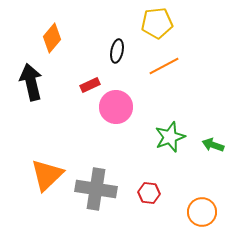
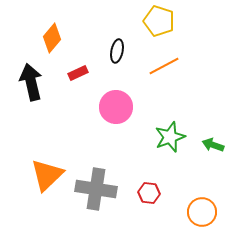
yellow pentagon: moved 2 px right, 2 px up; rotated 24 degrees clockwise
red rectangle: moved 12 px left, 12 px up
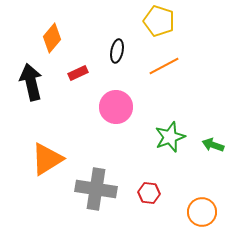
orange triangle: moved 16 px up; rotated 12 degrees clockwise
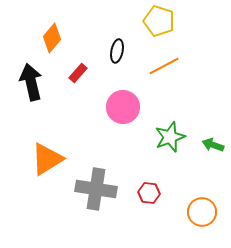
red rectangle: rotated 24 degrees counterclockwise
pink circle: moved 7 px right
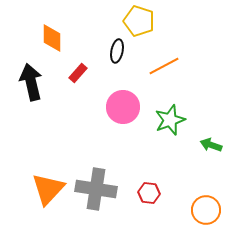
yellow pentagon: moved 20 px left
orange diamond: rotated 40 degrees counterclockwise
green star: moved 17 px up
green arrow: moved 2 px left
orange triangle: moved 1 px right, 30 px down; rotated 15 degrees counterclockwise
orange circle: moved 4 px right, 2 px up
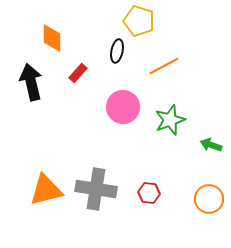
orange triangle: moved 2 px left, 1 px down; rotated 33 degrees clockwise
orange circle: moved 3 px right, 11 px up
